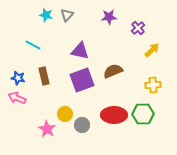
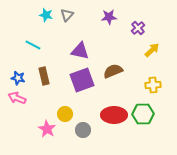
gray circle: moved 1 px right, 5 px down
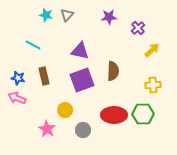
brown semicircle: rotated 114 degrees clockwise
yellow circle: moved 4 px up
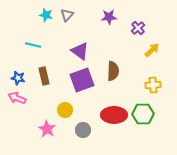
cyan line: rotated 14 degrees counterclockwise
purple triangle: rotated 24 degrees clockwise
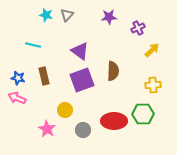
purple cross: rotated 16 degrees clockwise
red ellipse: moved 6 px down
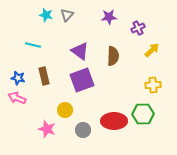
brown semicircle: moved 15 px up
pink star: rotated 12 degrees counterclockwise
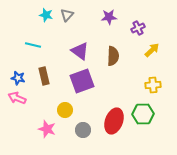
purple square: moved 1 px down
red ellipse: rotated 70 degrees counterclockwise
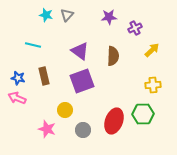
purple cross: moved 3 px left
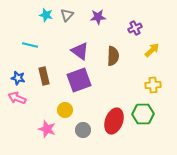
purple star: moved 11 px left
cyan line: moved 3 px left
purple square: moved 3 px left, 1 px up
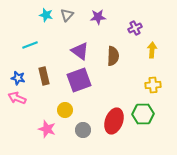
cyan line: rotated 35 degrees counterclockwise
yellow arrow: rotated 42 degrees counterclockwise
